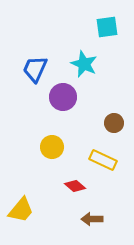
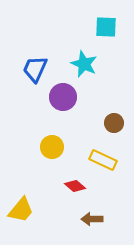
cyan square: moved 1 px left; rotated 10 degrees clockwise
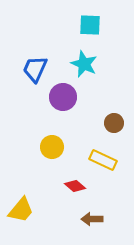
cyan square: moved 16 px left, 2 px up
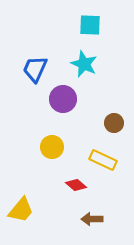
purple circle: moved 2 px down
red diamond: moved 1 px right, 1 px up
